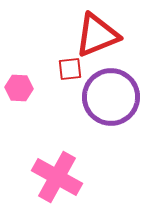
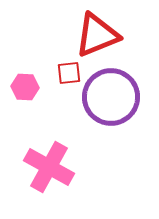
red square: moved 1 px left, 4 px down
pink hexagon: moved 6 px right, 1 px up
pink cross: moved 8 px left, 10 px up
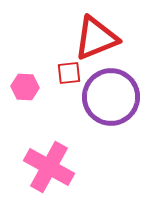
red triangle: moved 1 px left, 3 px down
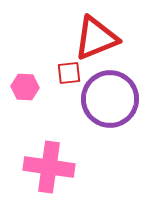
purple circle: moved 1 px left, 2 px down
pink cross: rotated 21 degrees counterclockwise
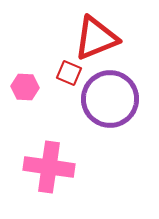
red square: rotated 30 degrees clockwise
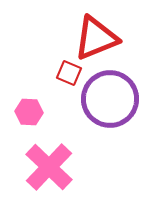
pink hexagon: moved 4 px right, 25 px down
pink cross: rotated 36 degrees clockwise
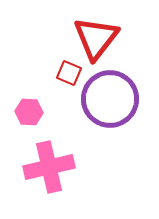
red triangle: rotated 30 degrees counterclockwise
pink cross: rotated 33 degrees clockwise
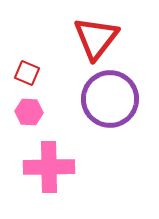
red square: moved 42 px left
pink cross: rotated 12 degrees clockwise
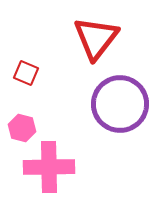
red square: moved 1 px left
purple circle: moved 10 px right, 5 px down
pink hexagon: moved 7 px left, 16 px down; rotated 12 degrees clockwise
